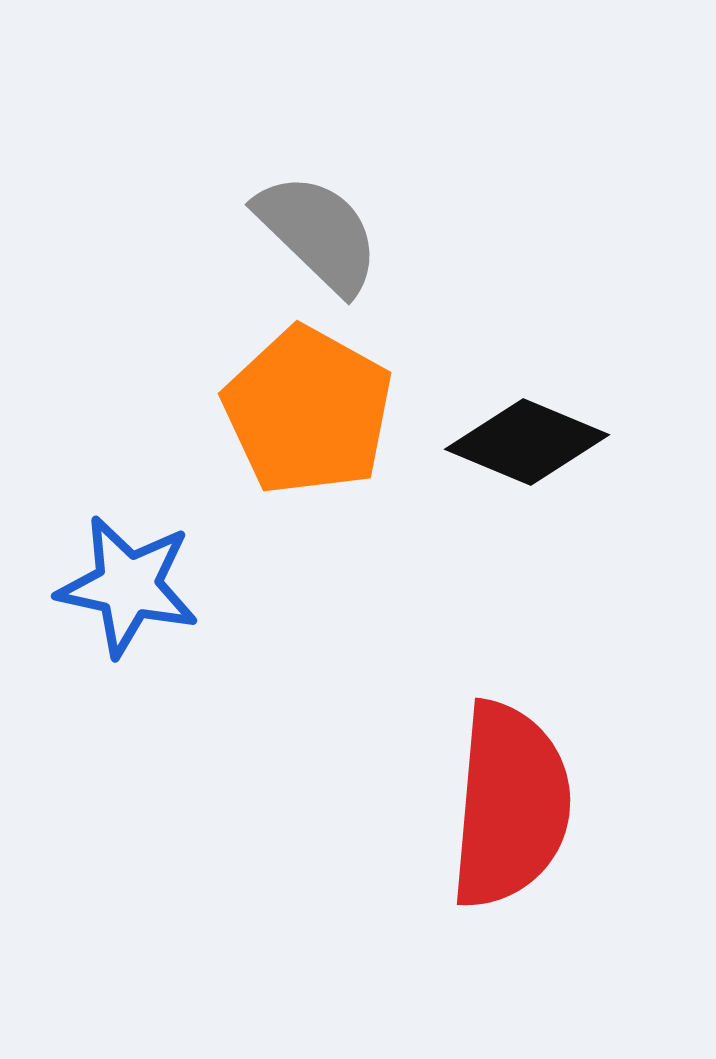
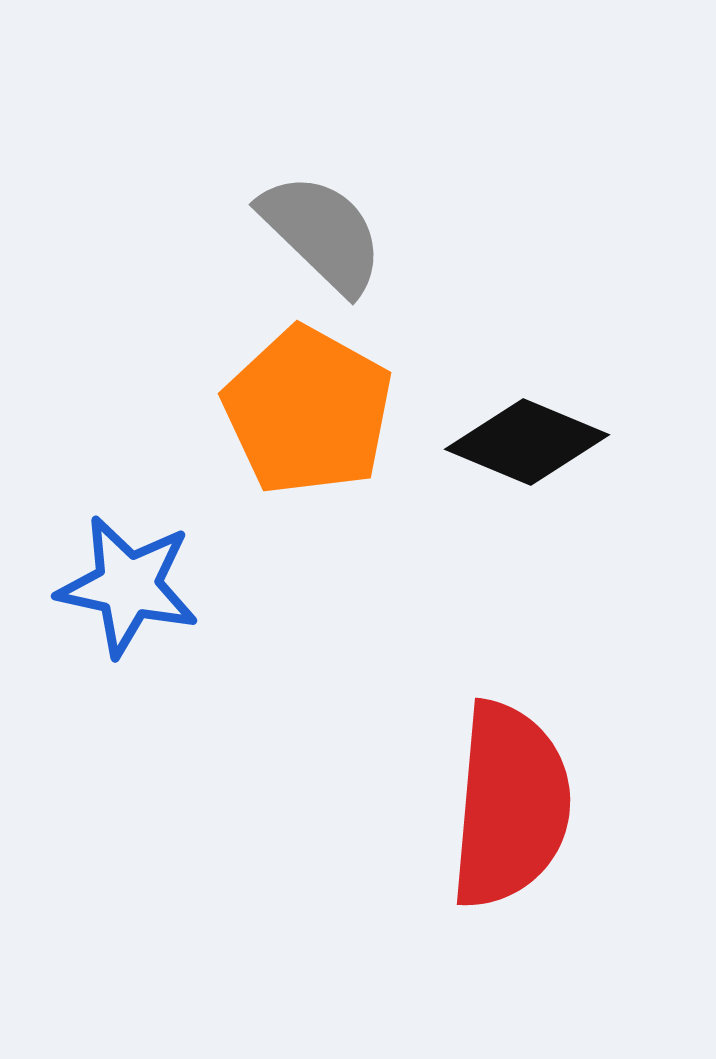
gray semicircle: moved 4 px right
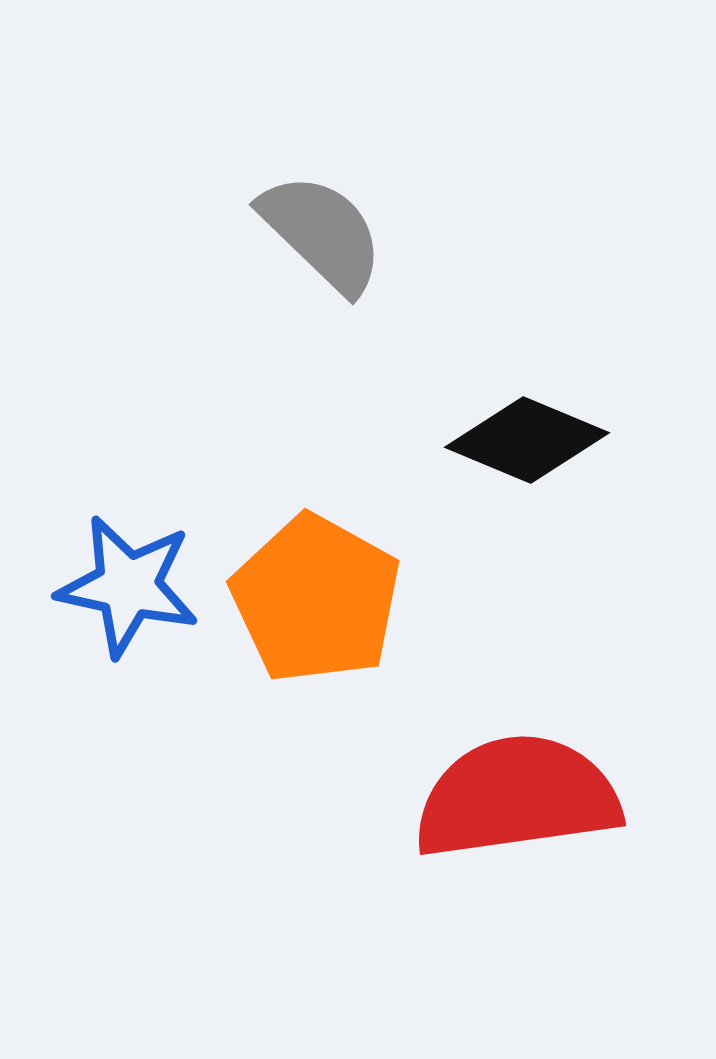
orange pentagon: moved 8 px right, 188 px down
black diamond: moved 2 px up
red semicircle: moved 7 px right, 8 px up; rotated 103 degrees counterclockwise
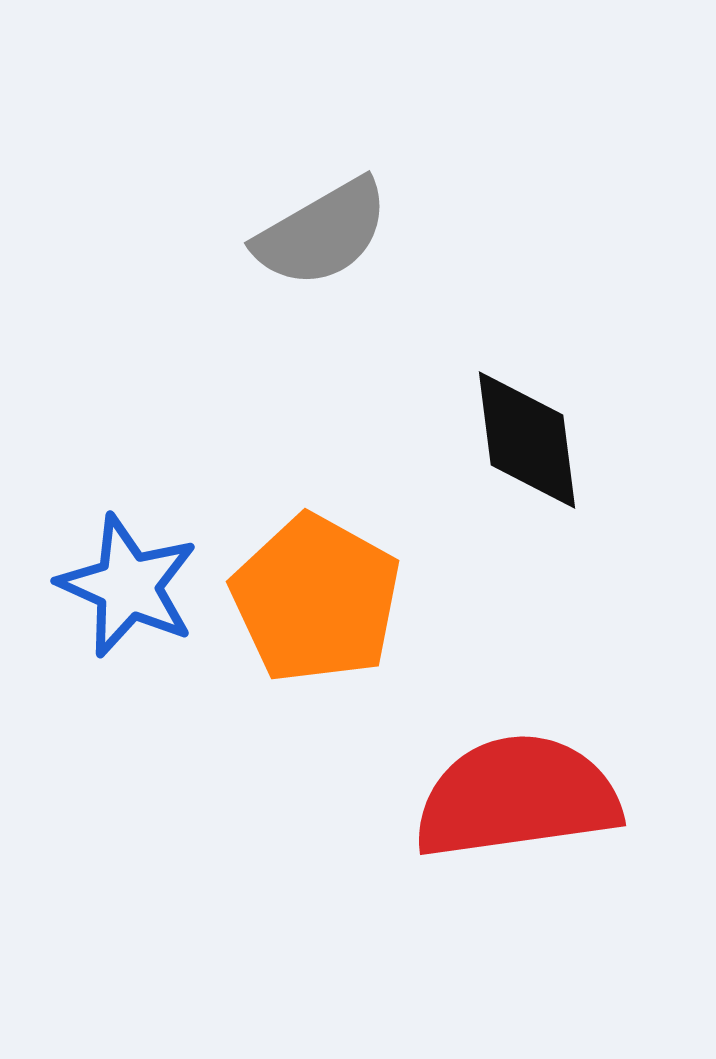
gray semicircle: rotated 106 degrees clockwise
black diamond: rotated 60 degrees clockwise
blue star: rotated 12 degrees clockwise
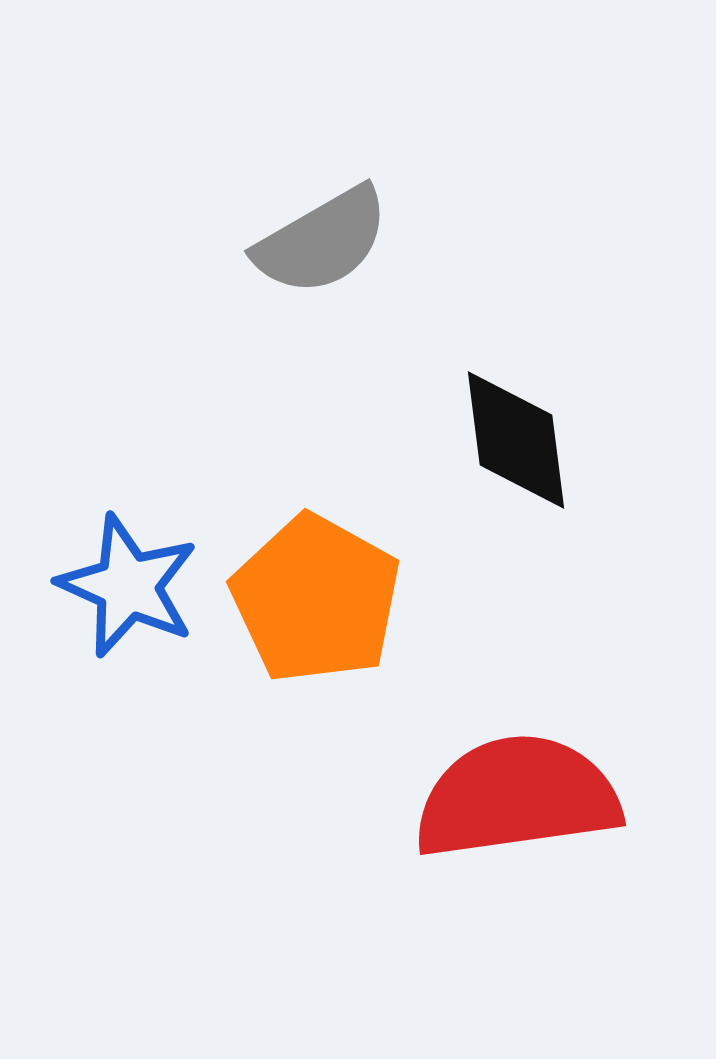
gray semicircle: moved 8 px down
black diamond: moved 11 px left
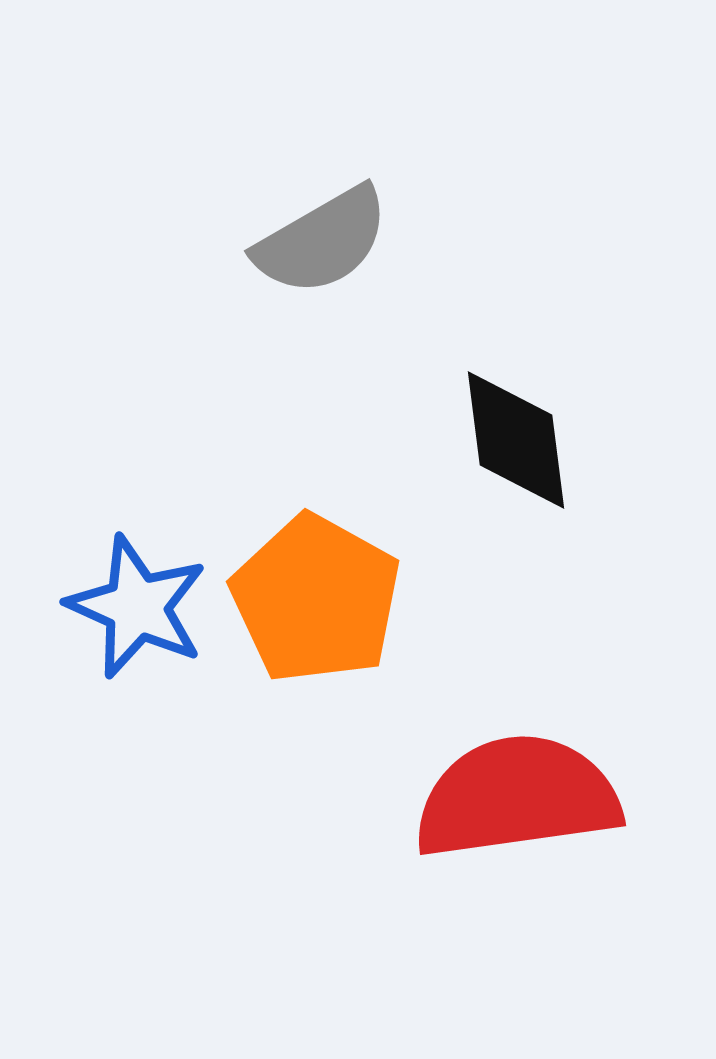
blue star: moved 9 px right, 21 px down
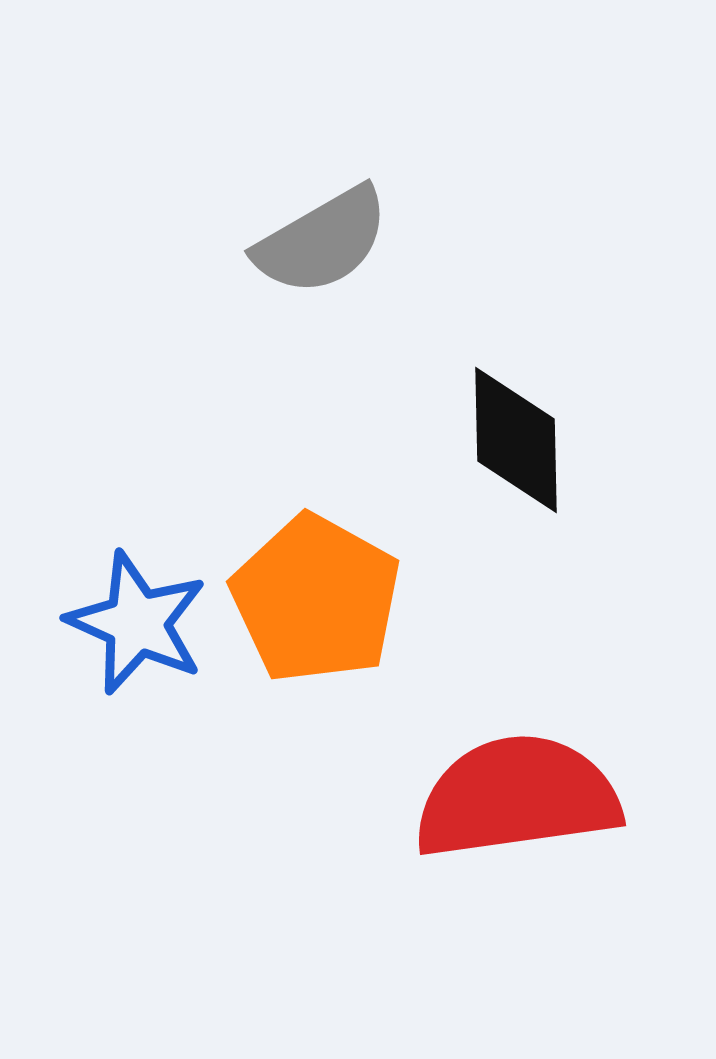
black diamond: rotated 6 degrees clockwise
blue star: moved 16 px down
